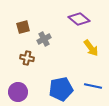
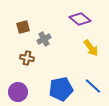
purple diamond: moved 1 px right
blue line: rotated 30 degrees clockwise
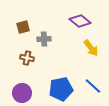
purple diamond: moved 2 px down
gray cross: rotated 24 degrees clockwise
purple circle: moved 4 px right, 1 px down
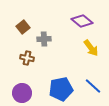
purple diamond: moved 2 px right
brown square: rotated 24 degrees counterclockwise
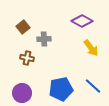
purple diamond: rotated 10 degrees counterclockwise
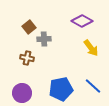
brown square: moved 6 px right
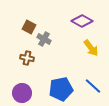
brown square: rotated 24 degrees counterclockwise
gray cross: rotated 32 degrees clockwise
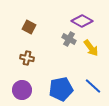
gray cross: moved 25 px right
purple circle: moved 3 px up
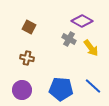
blue pentagon: rotated 15 degrees clockwise
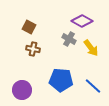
brown cross: moved 6 px right, 9 px up
blue pentagon: moved 9 px up
